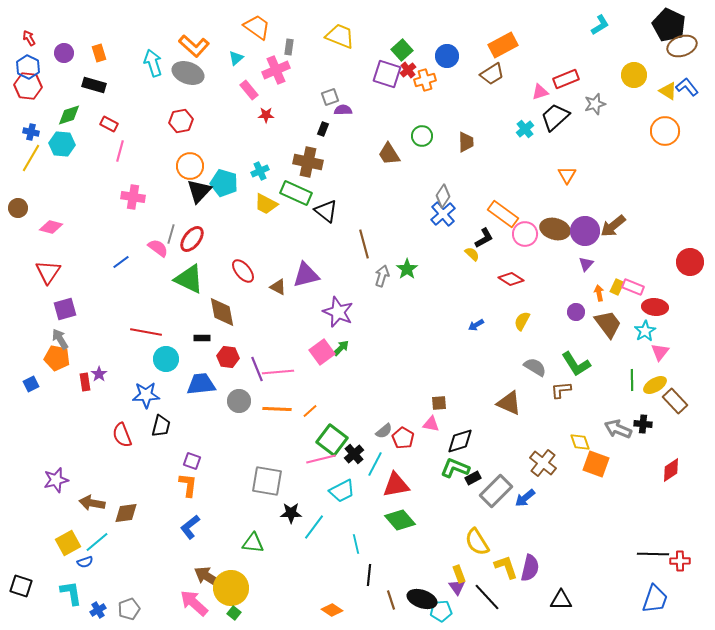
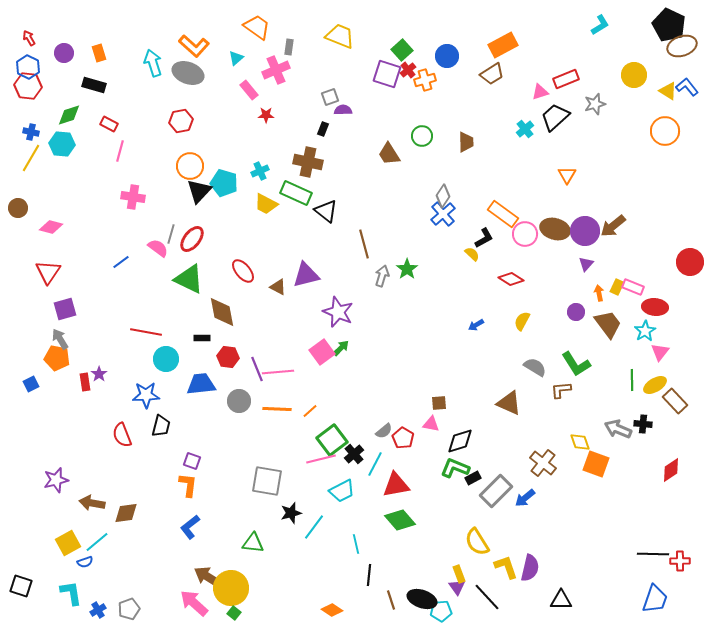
green square at (332, 440): rotated 16 degrees clockwise
black star at (291, 513): rotated 15 degrees counterclockwise
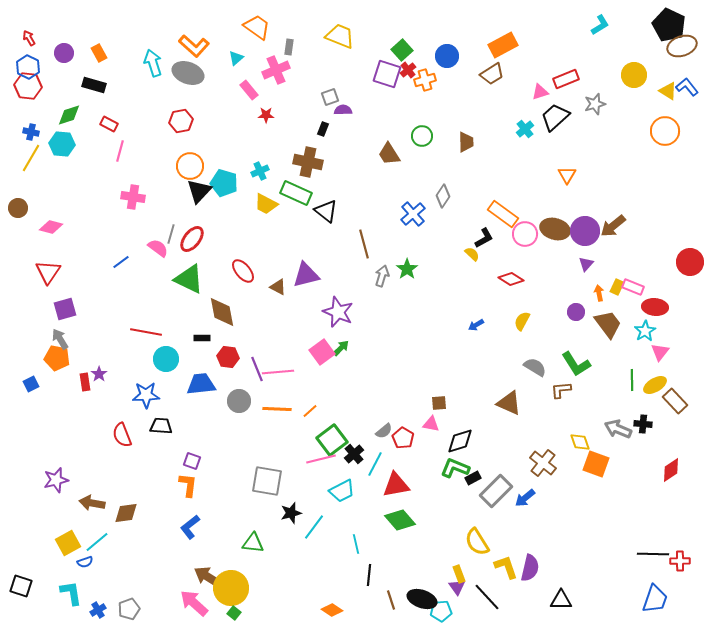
orange rectangle at (99, 53): rotated 12 degrees counterclockwise
blue cross at (443, 214): moved 30 px left
black trapezoid at (161, 426): rotated 100 degrees counterclockwise
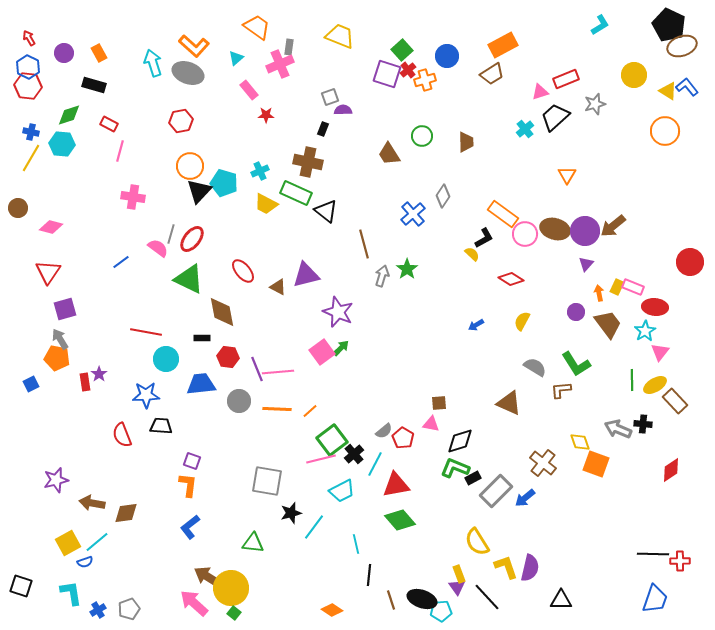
pink cross at (276, 70): moved 4 px right, 6 px up
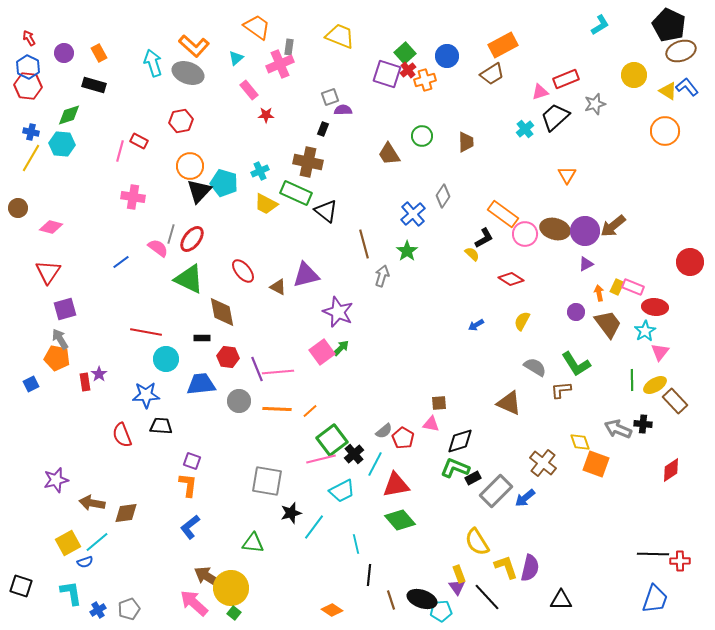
brown ellipse at (682, 46): moved 1 px left, 5 px down
green square at (402, 50): moved 3 px right, 3 px down
red rectangle at (109, 124): moved 30 px right, 17 px down
purple triangle at (586, 264): rotated 21 degrees clockwise
green star at (407, 269): moved 18 px up
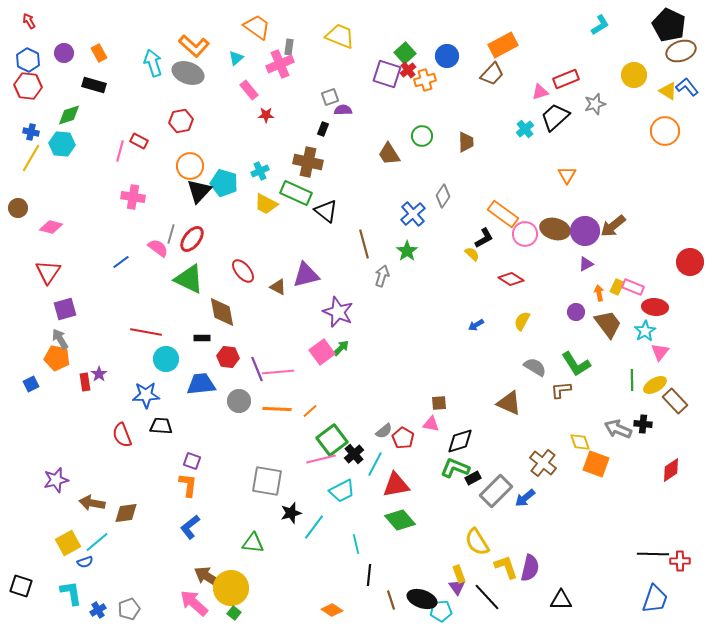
red arrow at (29, 38): moved 17 px up
blue hexagon at (28, 67): moved 7 px up
brown trapezoid at (492, 74): rotated 15 degrees counterclockwise
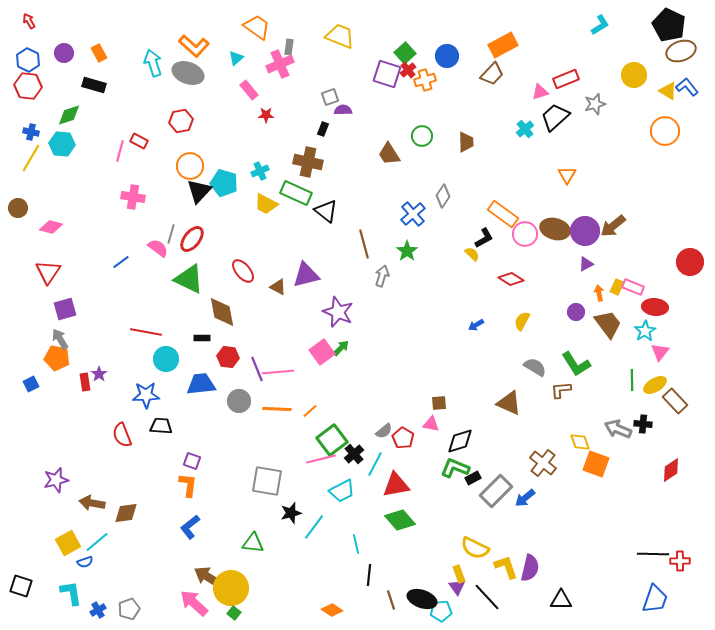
yellow semicircle at (477, 542): moved 2 px left, 6 px down; rotated 32 degrees counterclockwise
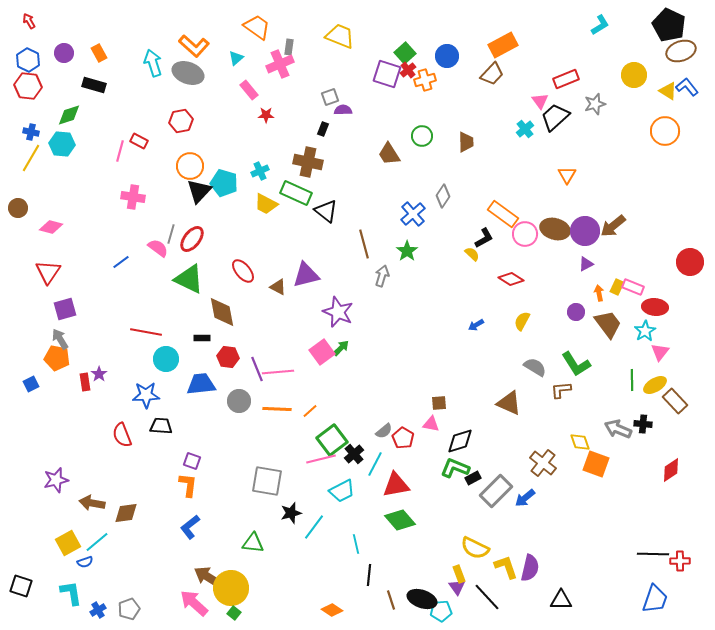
pink triangle at (540, 92): moved 9 px down; rotated 48 degrees counterclockwise
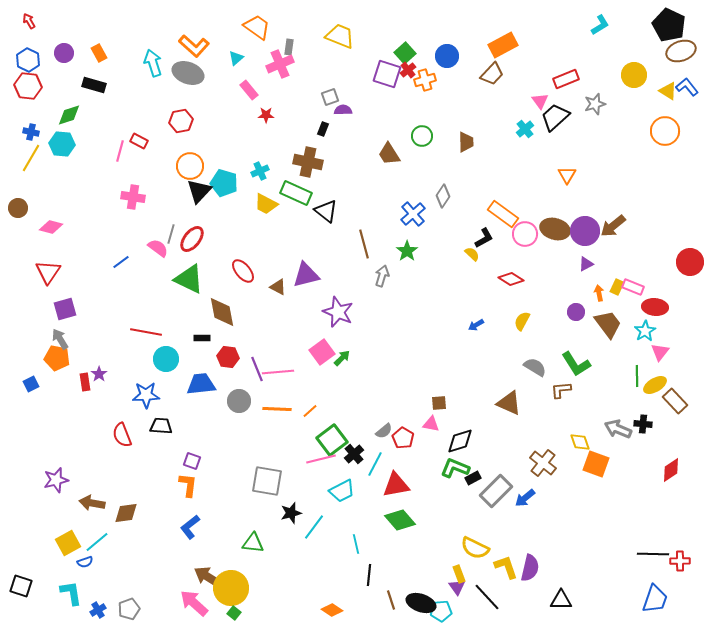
green arrow at (341, 348): moved 1 px right, 10 px down
green line at (632, 380): moved 5 px right, 4 px up
black ellipse at (422, 599): moved 1 px left, 4 px down
